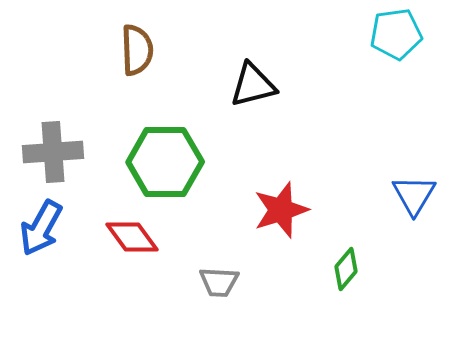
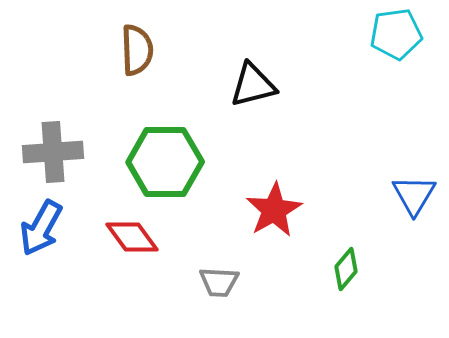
red star: moved 7 px left; rotated 12 degrees counterclockwise
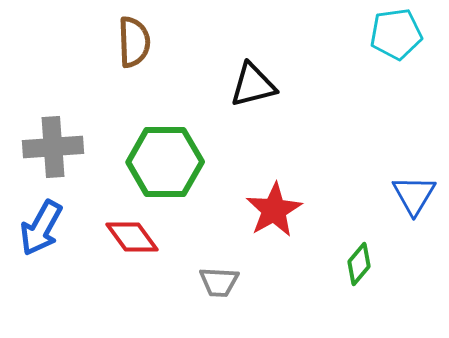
brown semicircle: moved 3 px left, 8 px up
gray cross: moved 5 px up
green diamond: moved 13 px right, 5 px up
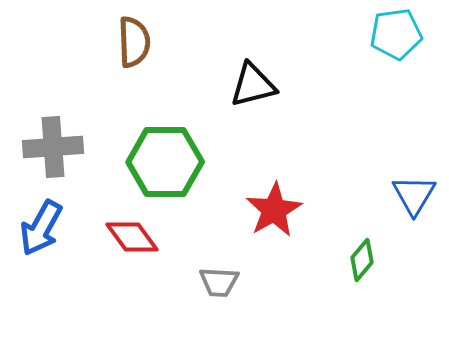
green diamond: moved 3 px right, 4 px up
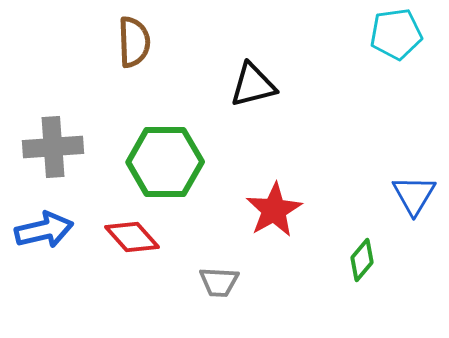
blue arrow: moved 3 px right, 2 px down; rotated 132 degrees counterclockwise
red diamond: rotated 6 degrees counterclockwise
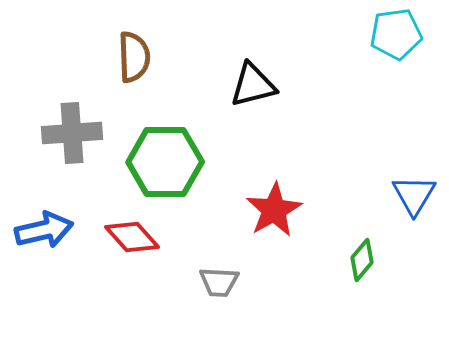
brown semicircle: moved 15 px down
gray cross: moved 19 px right, 14 px up
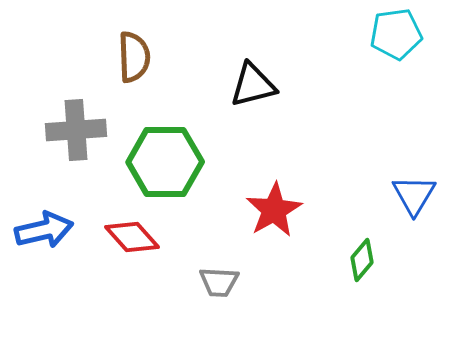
gray cross: moved 4 px right, 3 px up
